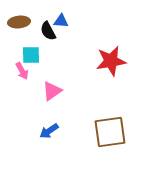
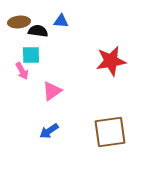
black semicircle: moved 10 px left; rotated 126 degrees clockwise
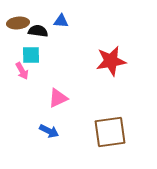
brown ellipse: moved 1 px left, 1 px down
pink triangle: moved 6 px right, 7 px down; rotated 10 degrees clockwise
blue arrow: rotated 120 degrees counterclockwise
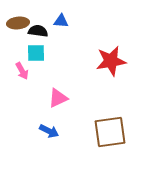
cyan square: moved 5 px right, 2 px up
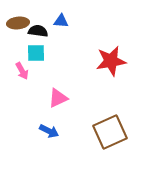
brown square: rotated 16 degrees counterclockwise
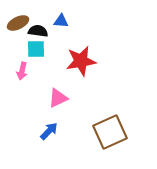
brown ellipse: rotated 20 degrees counterclockwise
cyan square: moved 4 px up
red star: moved 30 px left
pink arrow: rotated 42 degrees clockwise
blue arrow: rotated 72 degrees counterclockwise
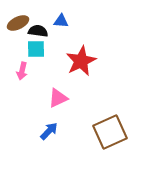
red star: rotated 16 degrees counterclockwise
